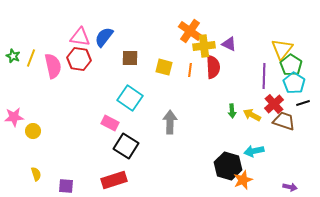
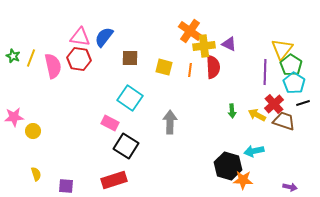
purple line: moved 1 px right, 4 px up
yellow arrow: moved 5 px right
orange star: rotated 24 degrees clockwise
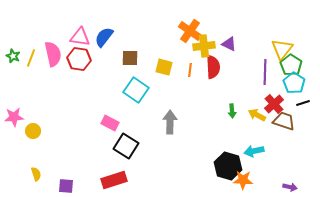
pink semicircle: moved 12 px up
cyan square: moved 6 px right, 8 px up
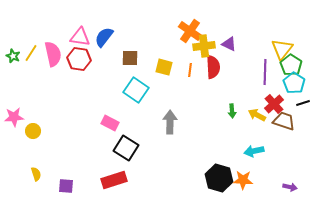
yellow line: moved 5 px up; rotated 12 degrees clockwise
black square: moved 2 px down
black hexagon: moved 9 px left, 12 px down
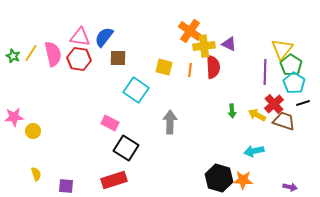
brown square: moved 12 px left
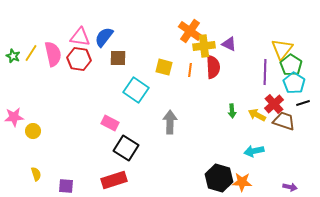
orange star: moved 1 px left, 2 px down
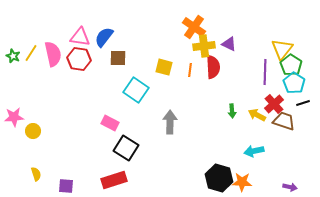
orange cross: moved 4 px right, 4 px up
